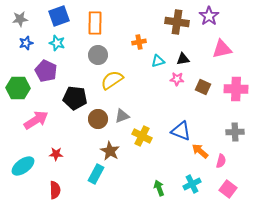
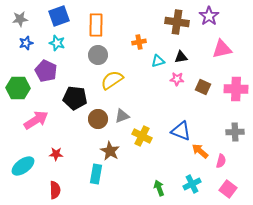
orange rectangle: moved 1 px right, 2 px down
black triangle: moved 2 px left, 2 px up
cyan rectangle: rotated 18 degrees counterclockwise
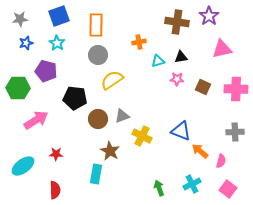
cyan star: rotated 14 degrees clockwise
purple pentagon: rotated 10 degrees counterclockwise
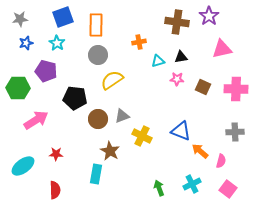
blue square: moved 4 px right, 1 px down
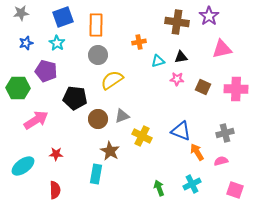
gray star: moved 1 px right, 6 px up
gray cross: moved 10 px left, 1 px down; rotated 12 degrees counterclockwise
orange arrow: moved 3 px left, 1 px down; rotated 18 degrees clockwise
pink semicircle: rotated 120 degrees counterclockwise
pink square: moved 7 px right, 1 px down; rotated 18 degrees counterclockwise
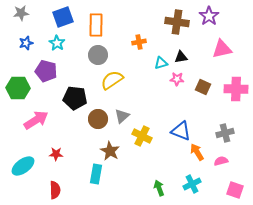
cyan triangle: moved 3 px right, 2 px down
gray triangle: rotated 21 degrees counterclockwise
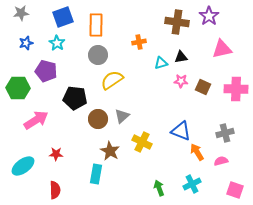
pink star: moved 4 px right, 2 px down
yellow cross: moved 6 px down
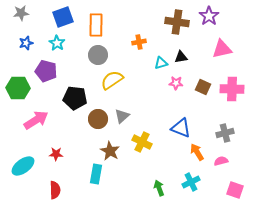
pink star: moved 5 px left, 2 px down
pink cross: moved 4 px left
blue triangle: moved 3 px up
cyan cross: moved 1 px left, 2 px up
